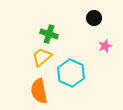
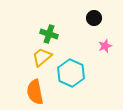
orange semicircle: moved 4 px left, 1 px down
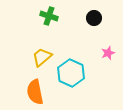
green cross: moved 18 px up
pink star: moved 3 px right, 7 px down
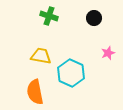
yellow trapezoid: moved 1 px left, 1 px up; rotated 50 degrees clockwise
